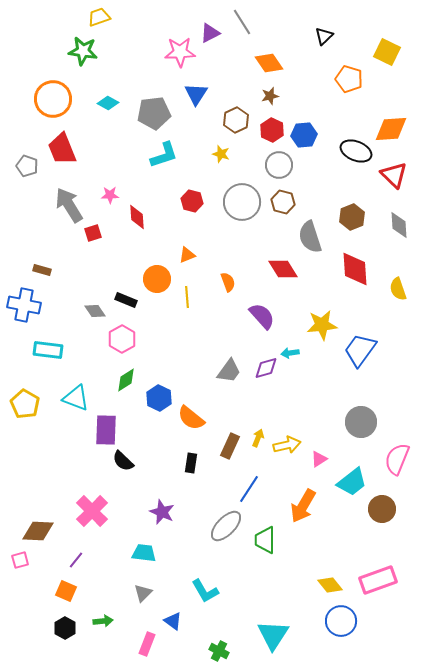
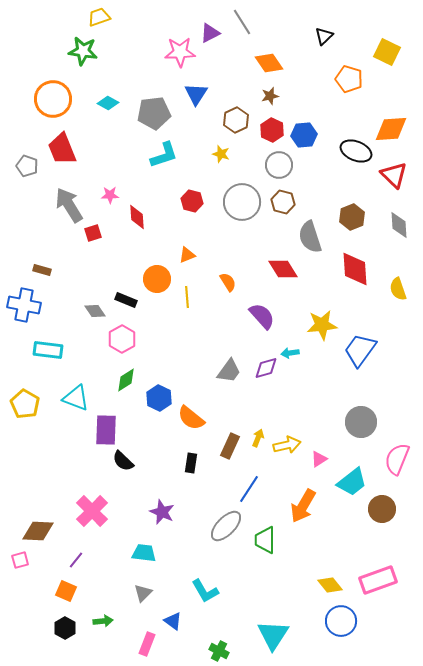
orange semicircle at (228, 282): rotated 12 degrees counterclockwise
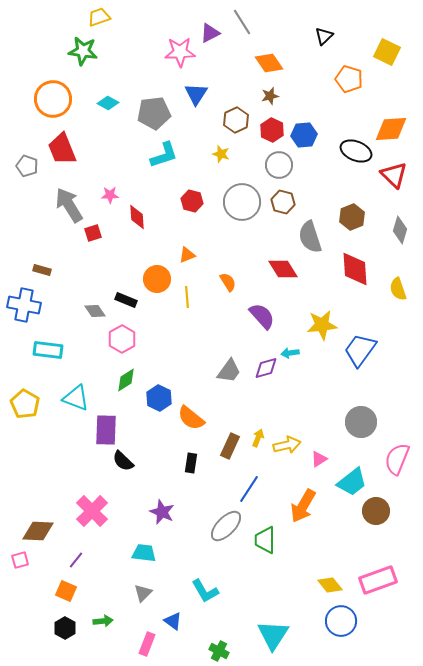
gray diamond at (399, 225): moved 1 px right, 5 px down; rotated 20 degrees clockwise
brown circle at (382, 509): moved 6 px left, 2 px down
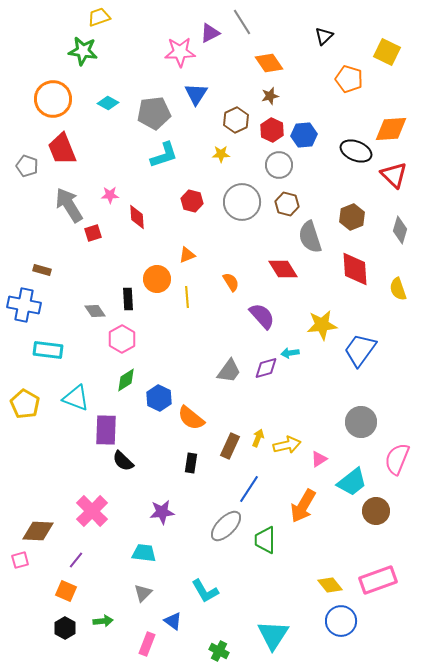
yellow star at (221, 154): rotated 18 degrees counterclockwise
brown hexagon at (283, 202): moved 4 px right, 2 px down
orange semicircle at (228, 282): moved 3 px right
black rectangle at (126, 300): moved 2 px right, 1 px up; rotated 65 degrees clockwise
purple star at (162, 512): rotated 30 degrees counterclockwise
